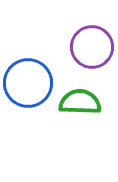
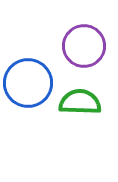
purple circle: moved 8 px left, 1 px up
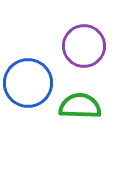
green semicircle: moved 4 px down
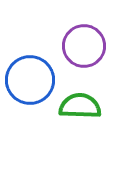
blue circle: moved 2 px right, 3 px up
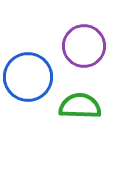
blue circle: moved 2 px left, 3 px up
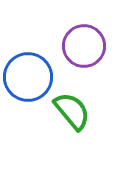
green semicircle: moved 8 px left, 5 px down; rotated 48 degrees clockwise
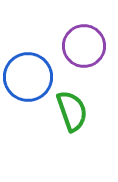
green semicircle: rotated 21 degrees clockwise
